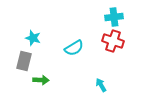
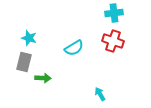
cyan cross: moved 4 px up
cyan star: moved 4 px left
gray rectangle: moved 1 px down
green arrow: moved 2 px right, 2 px up
cyan arrow: moved 1 px left, 9 px down
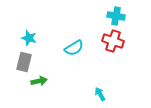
cyan cross: moved 2 px right, 3 px down; rotated 18 degrees clockwise
green arrow: moved 4 px left, 3 px down; rotated 14 degrees counterclockwise
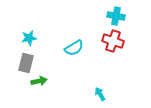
cyan star: rotated 28 degrees counterclockwise
gray rectangle: moved 2 px right, 1 px down
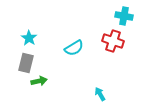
cyan cross: moved 8 px right
cyan star: rotated 28 degrees counterclockwise
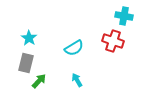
green arrow: rotated 35 degrees counterclockwise
cyan arrow: moved 23 px left, 14 px up
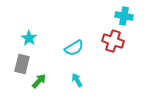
gray rectangle: moved 4 px left, 1 px down
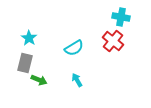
cyan cross: moved 3 px left, 1 px down
red cross: rotated 20 degrees clockwise
gray rectangle: moved 3 px right, 1 px up
green arrow: moved 1 px up; rotated 70 degrees clockwise
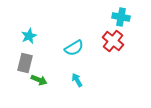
cyan star: moved 2 px up; rotated 14 degrees clockwise
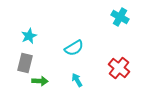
cyan cross: moved 1 px left; rotated 18 degrees clockwise
red cross: moved 6 px right, 27 px down
green arrow: moved 1 px right, 1 px down; rotated 21 degrees counterclockwise
